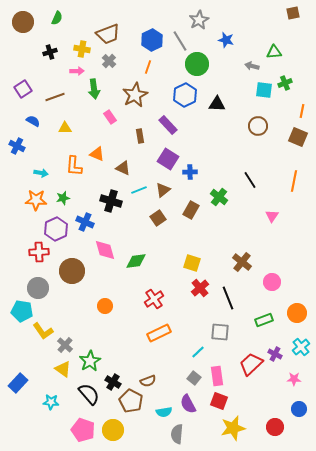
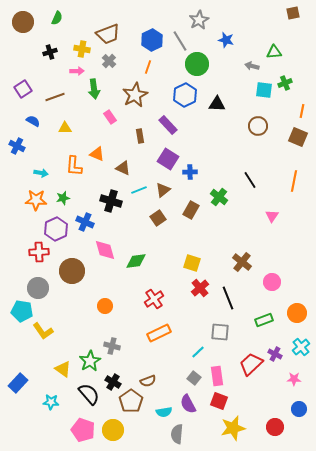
gray cross at (65, 345): moved 47 px right, 1 px down; rotated 28 degrees counterclockwise
brown pentagon at (131, 401): rotated 10 degrees clockwise
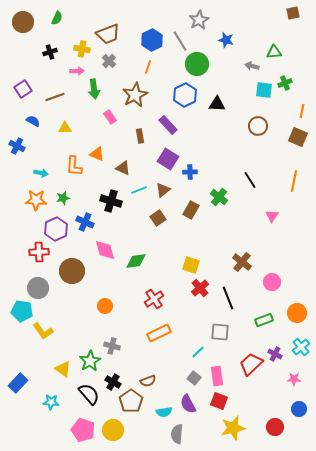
yellow square at (192, 263): moved 1 px left, 2 px down
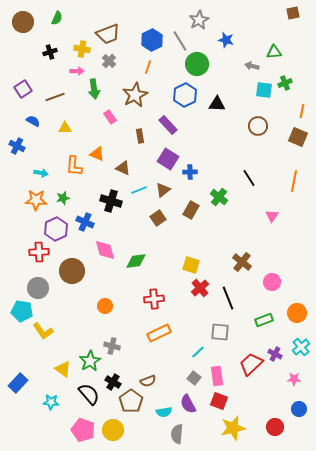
black line at (250, 180): moved 1 px left, 2 px up
red cross at (154, 299): rotated 30 degrees clockwise
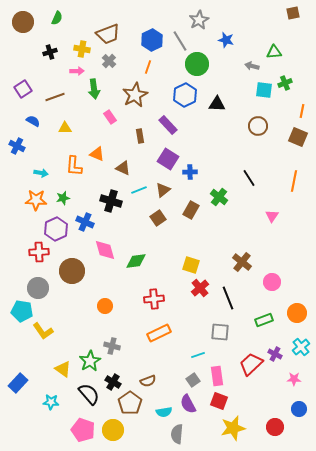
cyan line at (198, 352): moved 3 px down; rotated 24 degrees clockwise
gray square at (194, 378): moved 1 px left, 2 px down; rotated 16 degrees clockwise
brown pentagon at (131, 401): moved 1 px left, 2 px down
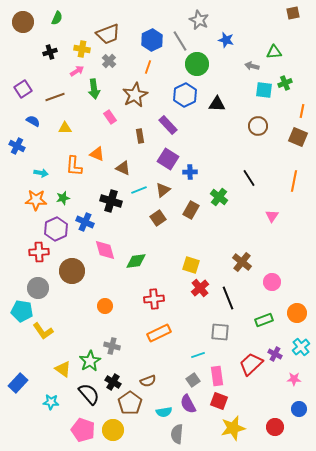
gray star at (199, 20): rotated 18 degrees counterclockwise
pink arrow at (77, 71): rotated 32 degrees counterclockwise
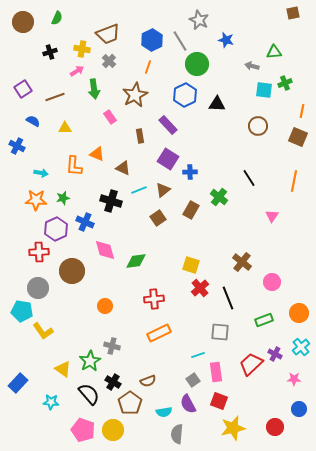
orange circle at (297, 313): moved 2 px right
pink rectangle at (217, 376): moved 1 px left, 4 px up
